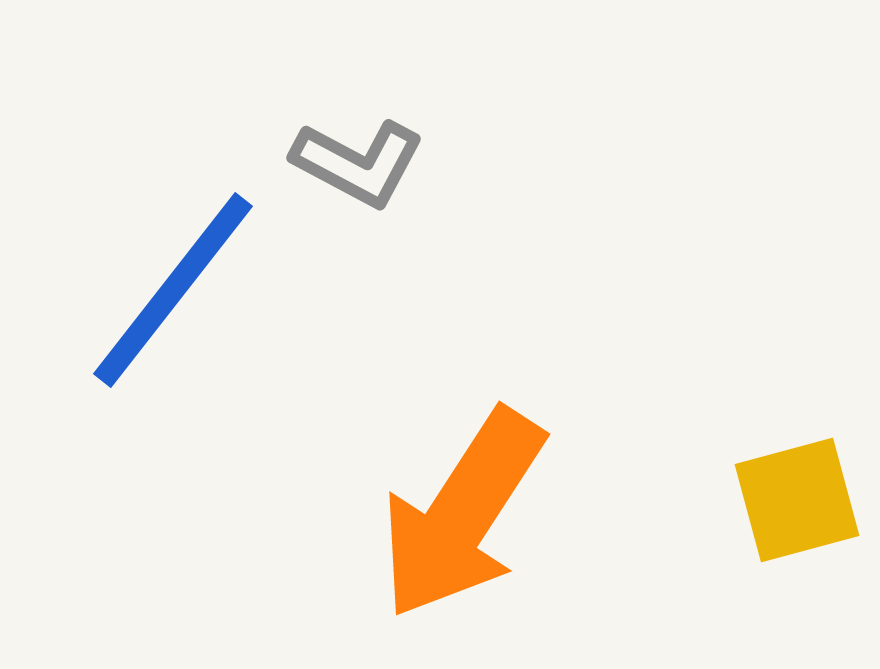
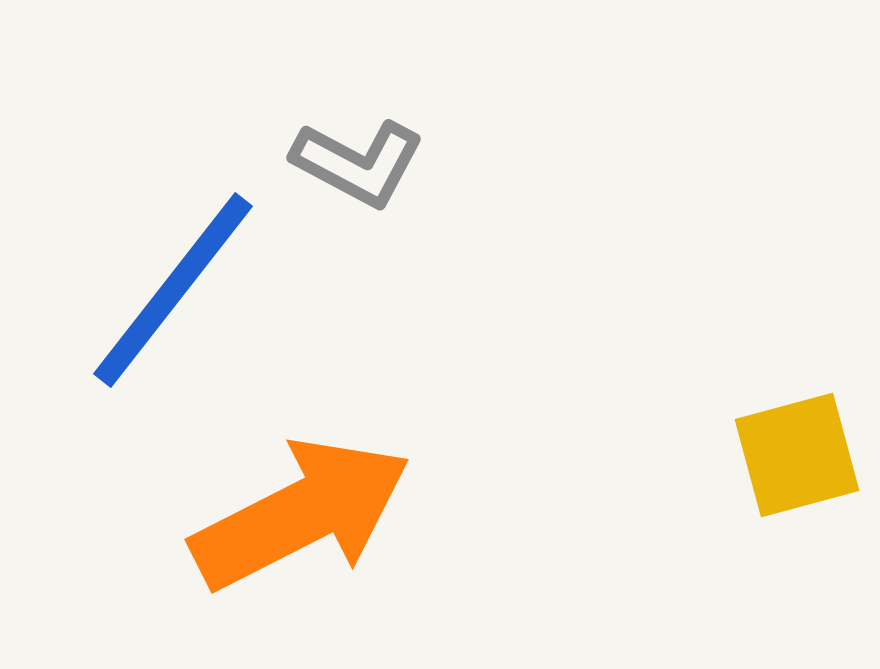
yellow square: moved 45 px up
orange arrow: moved 161 px left; rotated 150 degrees counterclockwise
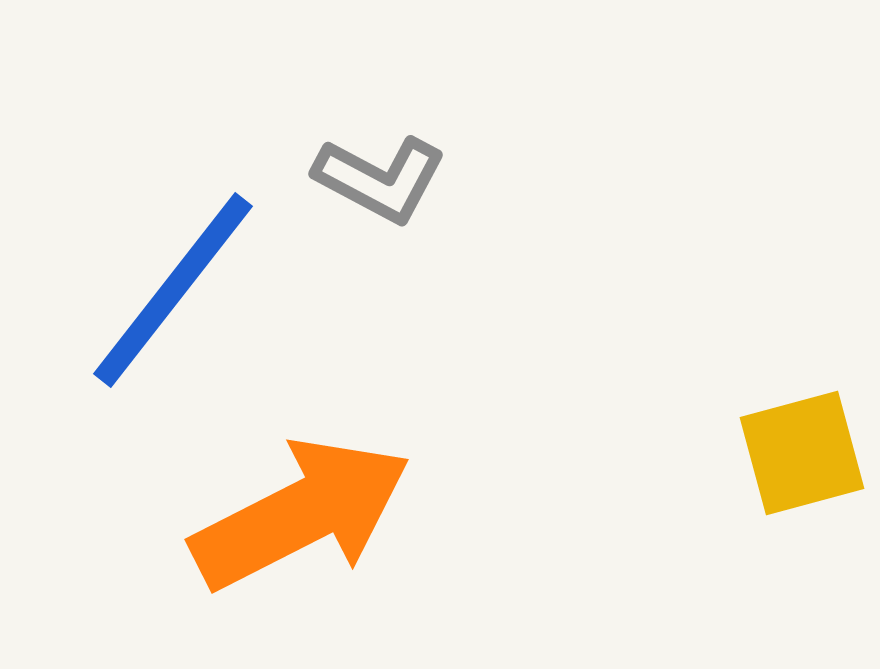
gray L-shape: moved 22 px right, 16 px down
yellow square: moved 5 px right, 2 px up
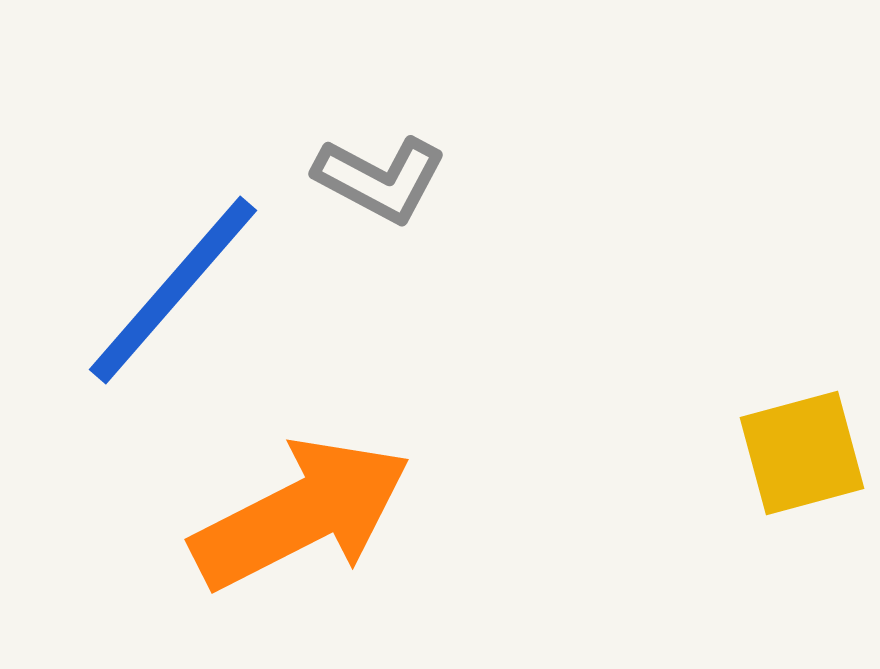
blue line: rotated 3 degrees clockwise
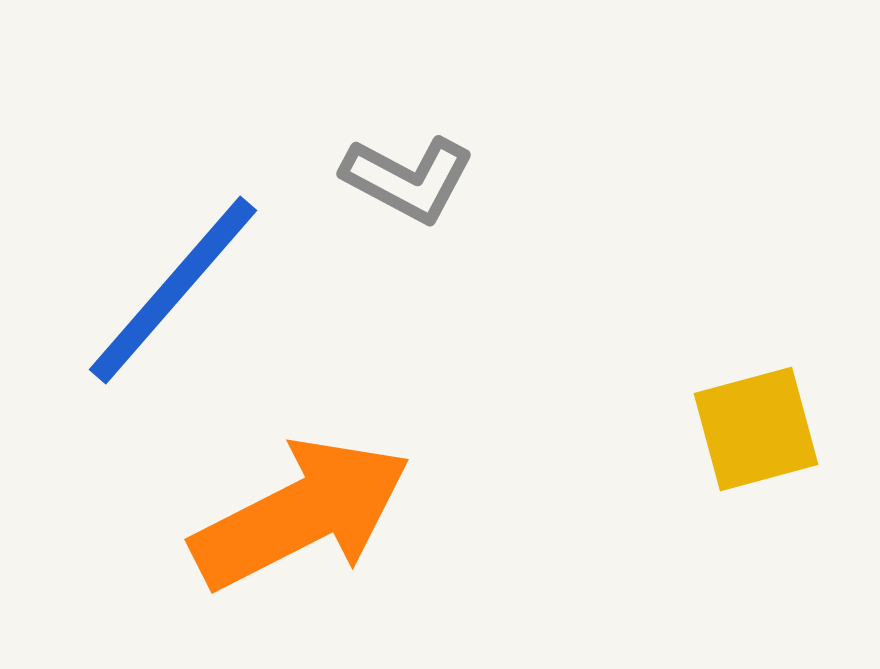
gray L-shape: moved 28 px right
yellow square: moved 46 px left, 24 px up
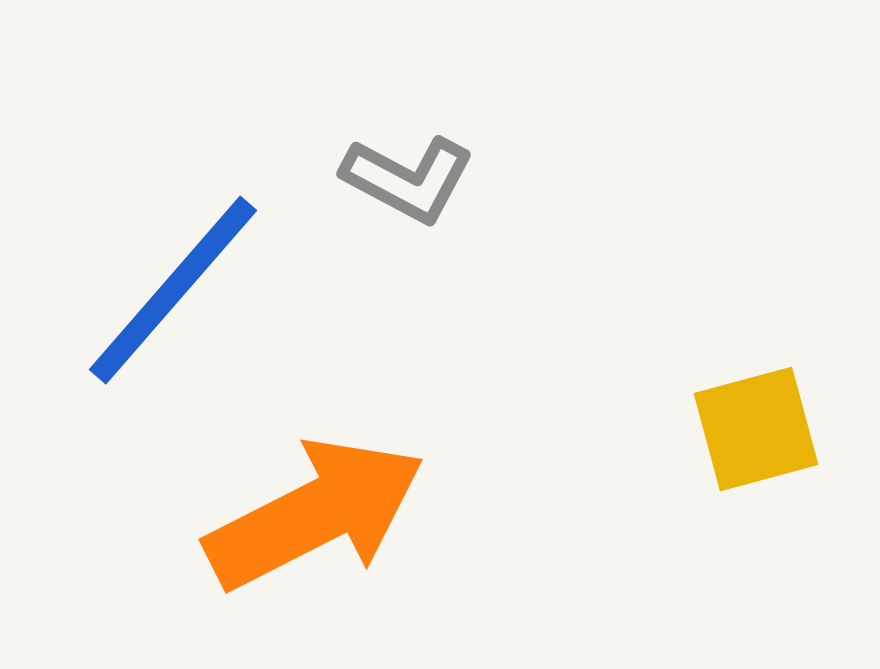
orange arrow: moved 14 px right
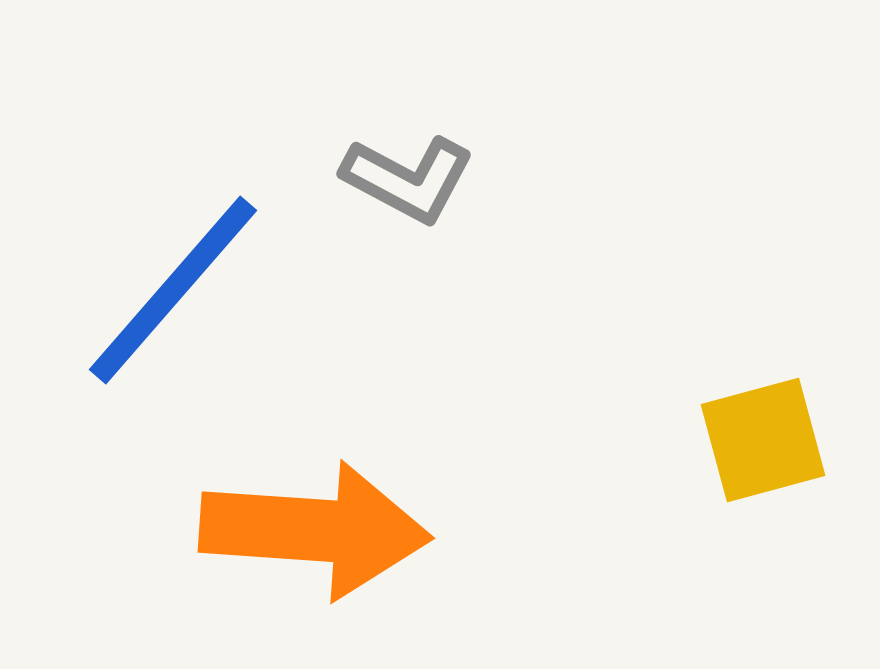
yellow square: moved 7 px right, 11 px down
orange arrow: moved 16 px down; rotated 31 degrees clockwise
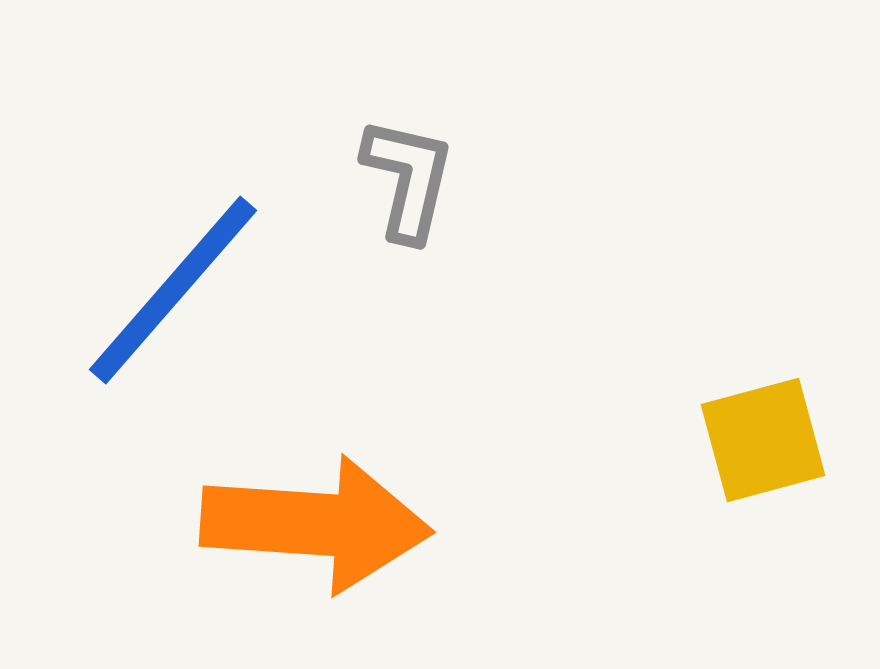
gray L-shape: rotated 105 degrees counterclockwise
orange arrow: moved 1 px right, 6 px up
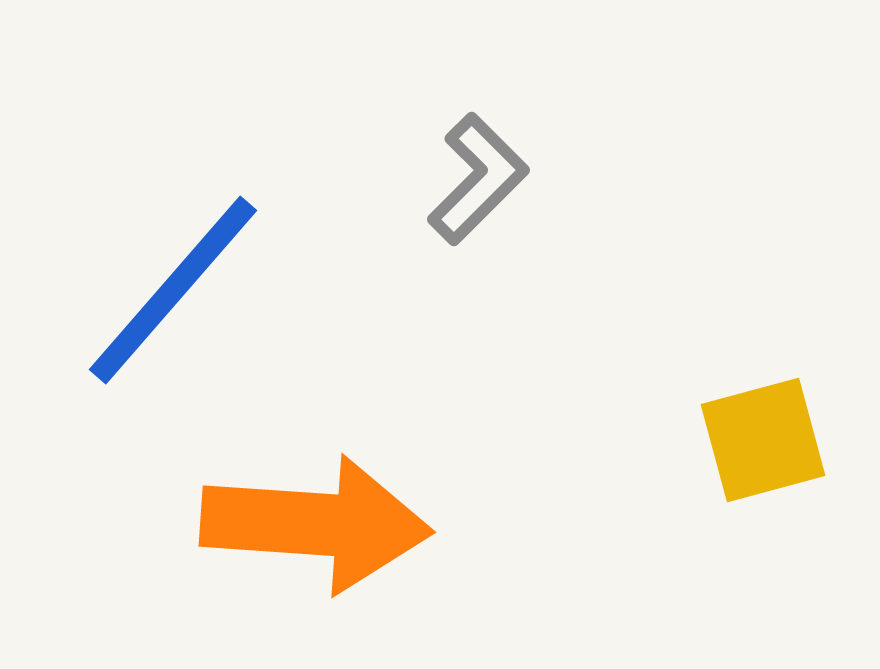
gray L-shape: moved 70 px right; rotated 32 degrees clockwise
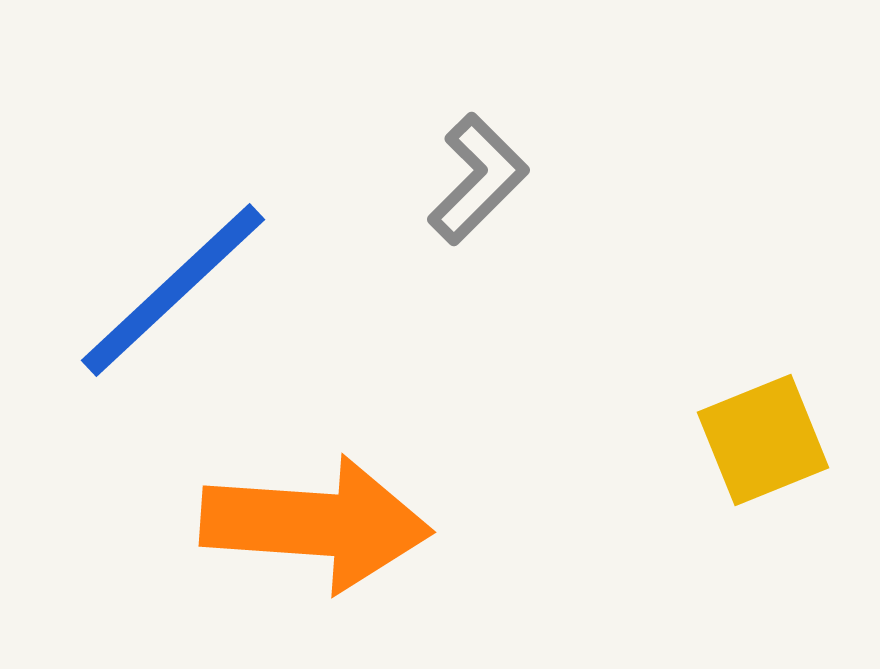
blue line: rotated 6 degrees clockwise
yellow square: rotated 7 degrees counterclockwise
